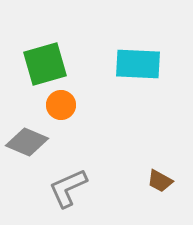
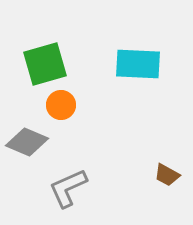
brown trapezoid: moved 7 px right, 6 px up
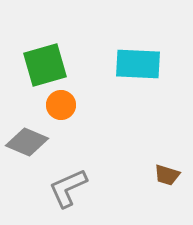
green square: moved 1 px down
brown trapezoid: rotated 12 degrees counterclockwise
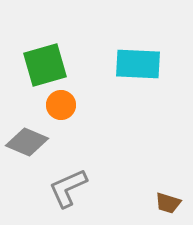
brown trapezoid: moved 1 px right, 28 px down
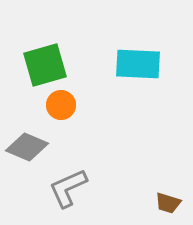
gray diamond: moved 5 px down
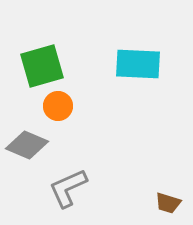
green square: moved 3 px left, 1 px down
orange circle: moved 3 px left, 1 px down
gray diamond: moved 2 px up
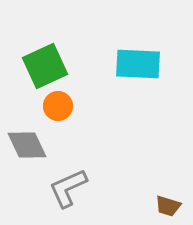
green square: moved 3 px right; rotated 9 degrees counterclockwise
gray diamond: rotated 42 degrees clockwise
brown trapezoid: moved 3 px down
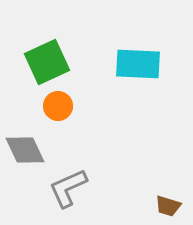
green square: moved 2 px right, 4 px up
gray diamond: moved 2 px left, 5 px down
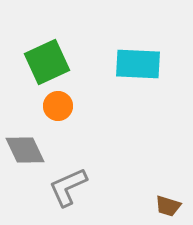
gray L-shape: moved 1 px up
